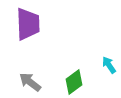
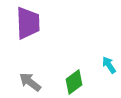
purple trapezoid: moved 1 px up
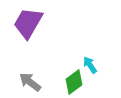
purple trapezoid: rotated 148 degrees counterclockwise
cyan arrow: moved 19 px left
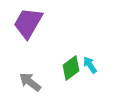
green diamond: moved 3 px left, 14 px up
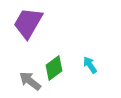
green diamond: moved 17 px left
gray arrow: moved 1 px up
